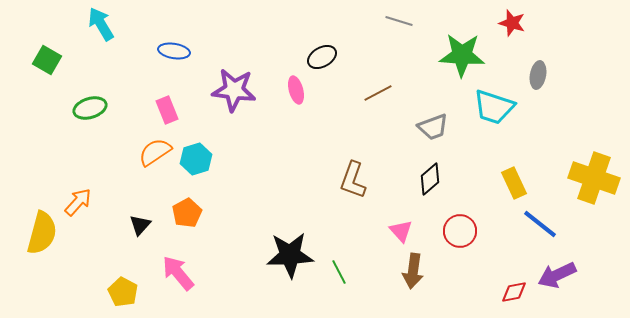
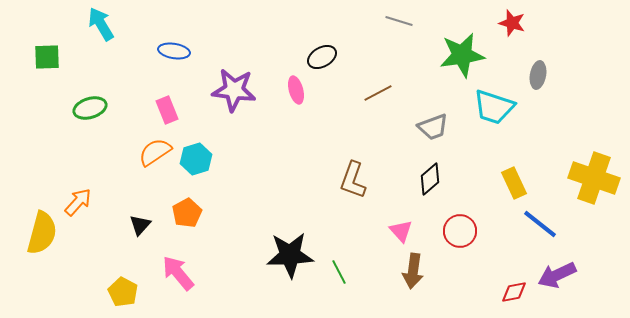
green star: rotated 12 degrees counterclockwise
green square: moved 3 px up; rotated 32 degrees counterclockwise
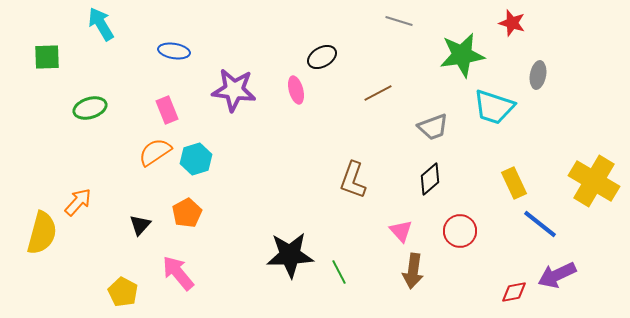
yellow cross: moved 3 px down; rotated 12 degrees clockwise
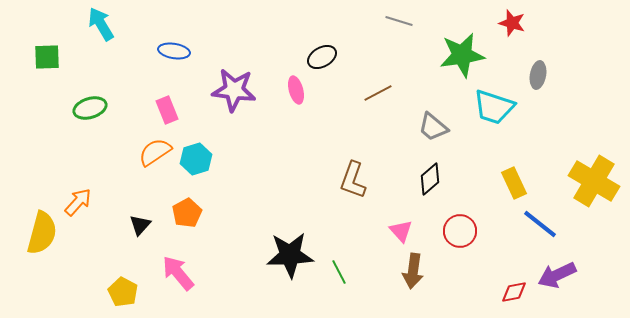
gray trapezoid: rotated 60 degrees clockwise
